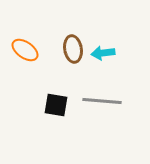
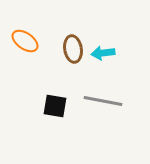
orange ellipse: moved 9 px up
gray line: moved 1 px right; rotated 6 degrees clockwise
black square: moved 1 px left, 1 px down
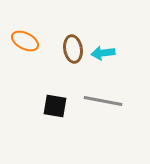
orange ellipse: rotated 8 degrees counterclockwise
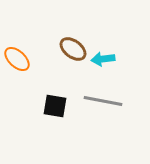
orange ellipse: moved 8 px left, 18 px down; rotated 16 degrees clockwise
brown ellipse: rotated 44 degrees counterclockwise
cyan arrow: moved 6 px down
